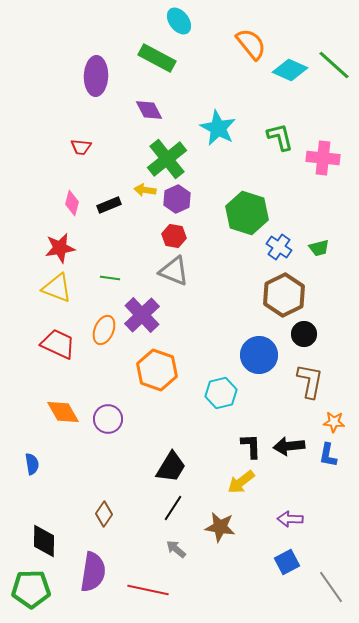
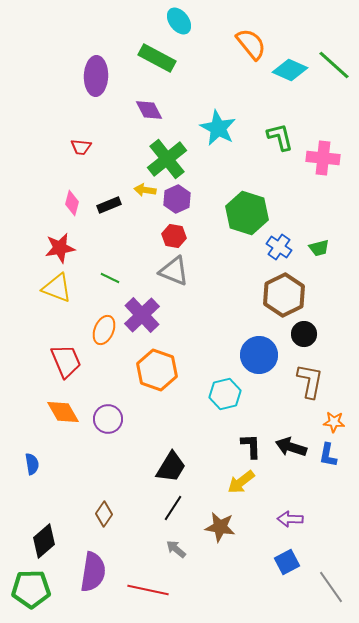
green line at (110, 278): rotated 18 degrees clockwise
red trapezoid at (58, 344): moved 8 px right, 17 px down; rotated 42 degrees clockwise
cyan hexagon at (221, 393): moved 4 px right, 1 px down
black arrow at (289, 446): moved 2 px right, 1 px down; rotated 24 degrees clockwise
black diamond at (44, 541): rotated 48 degrees clockwise
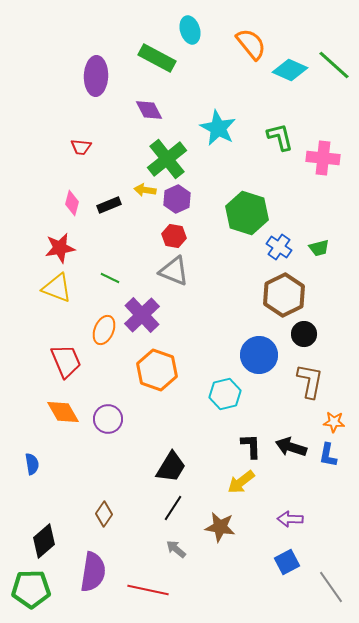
cyan ellipse at (179, 21): moved 11 px right, 9 px down; rotated 20 degrees clockwise
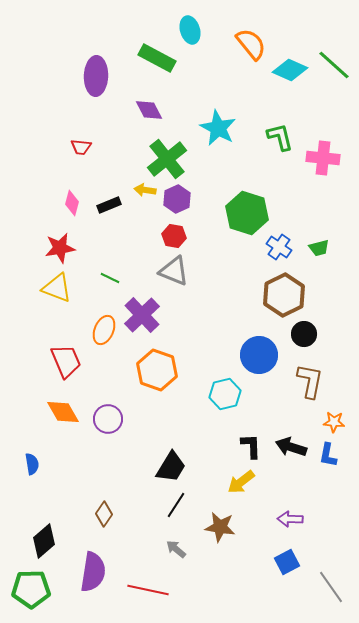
black line at (173, 508): moved 3 px right, 3 px up
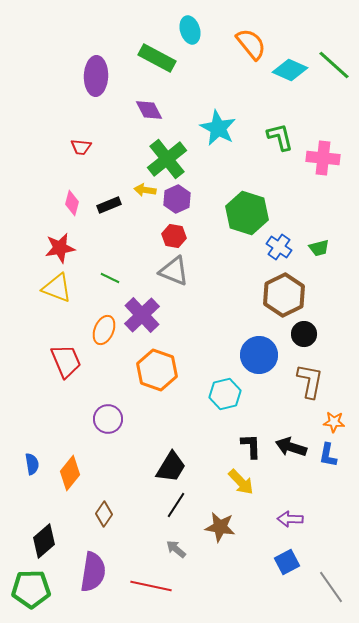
orange diamond at (63, 412): moved 7 px right, 61 px down; rotated 68 degrees clockwise
yellow arrow at (241, 482): rotated 96 degrees counterclockwise
red line at (148, 590): moved 3 px right, 4 px up
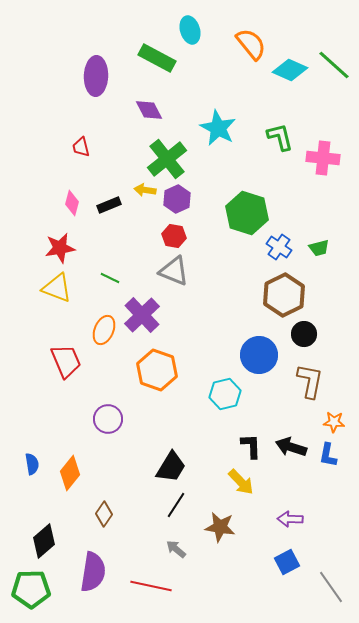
red trapezoid at (81, 147): rotated 70 degrees clockwise
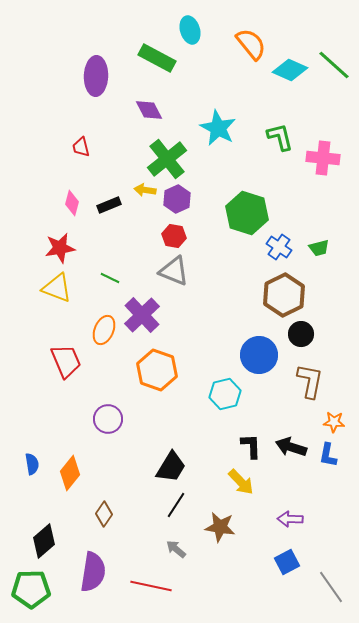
black circle at (304, 334): moved 3 px left
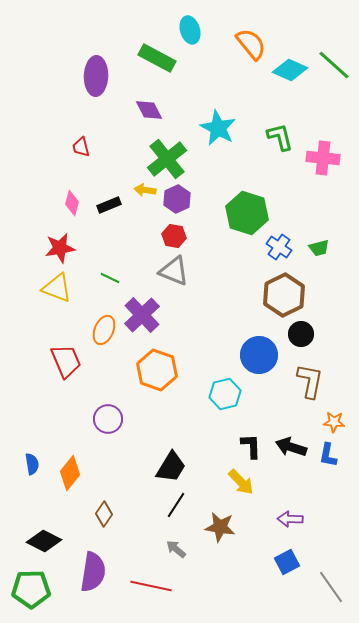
black diamond at (44, 541): rotated 68 degrees clockwise
